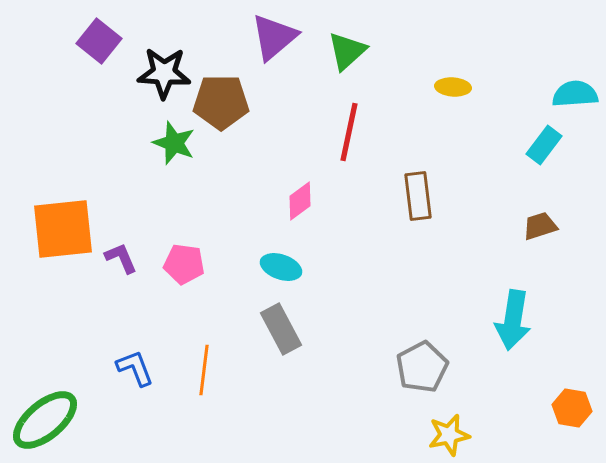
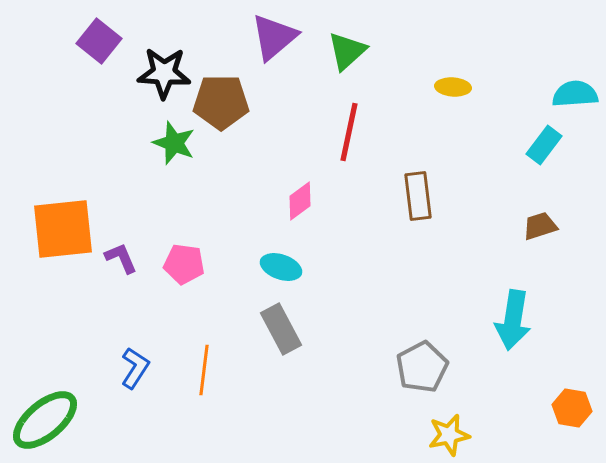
blue L-shape: rotated 54 degrees clockwise
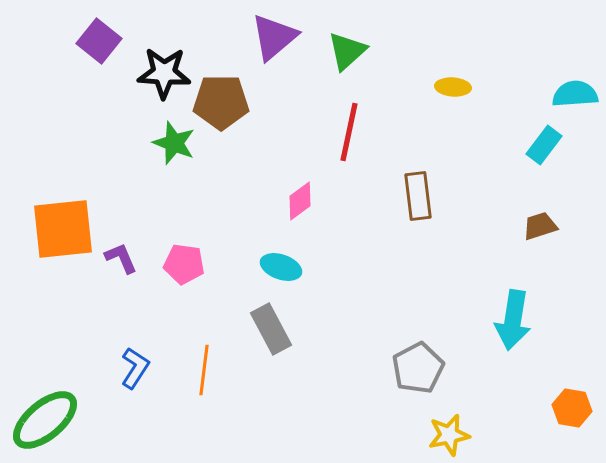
gray rectangle: moved 10 px left
gray pentagon: moved 4 px left, 1 px down
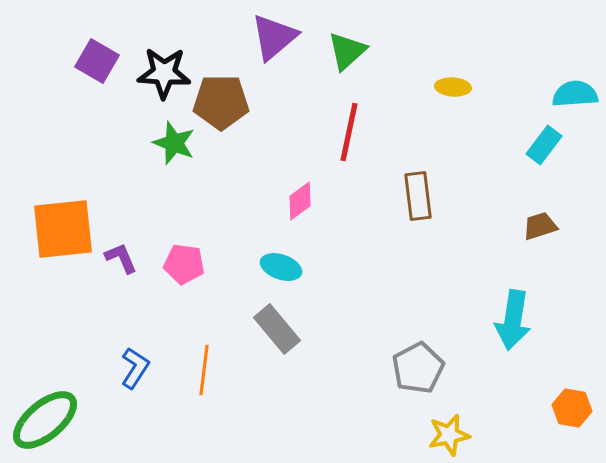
purple square: moved 2 px left, 20 px down; rotated 9 degrees counterclockwise
gray rectangle: moved 6 px right; rotated 12 degrees counterclockwise
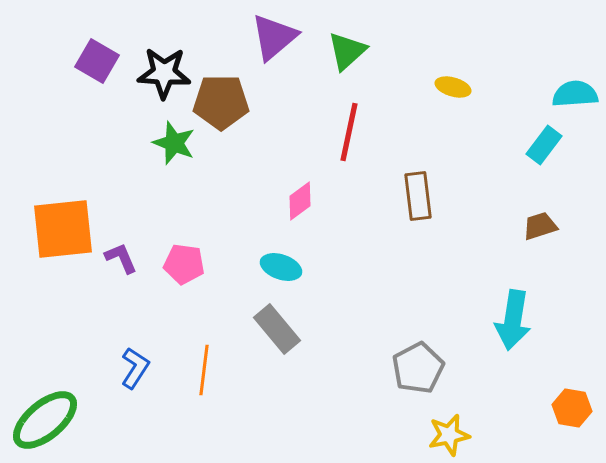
yellow ellipse: rotated 12 degrees clockwise
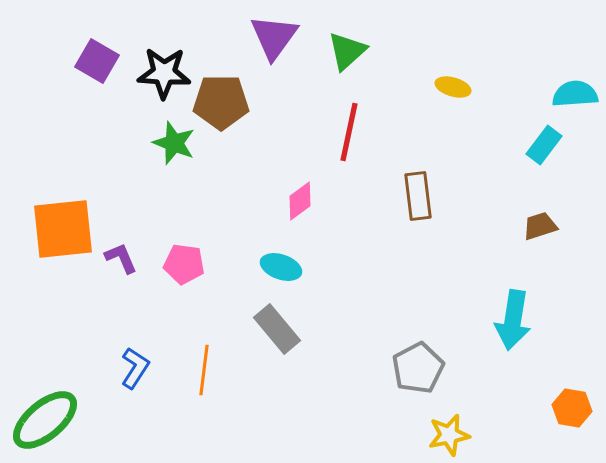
purple triangle: rotated 14 degrees counterclockwise
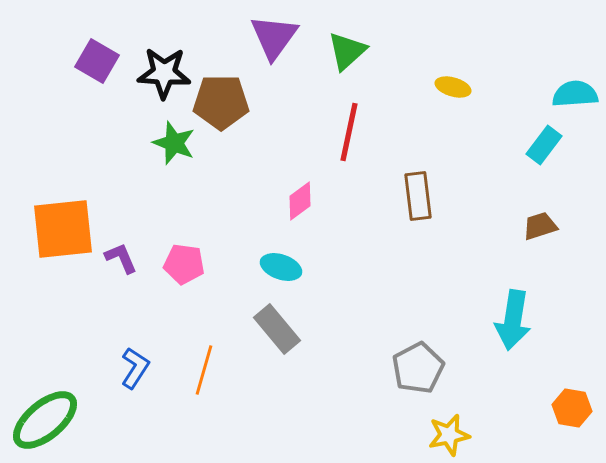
orange line: rotated 9 degrees clockwise
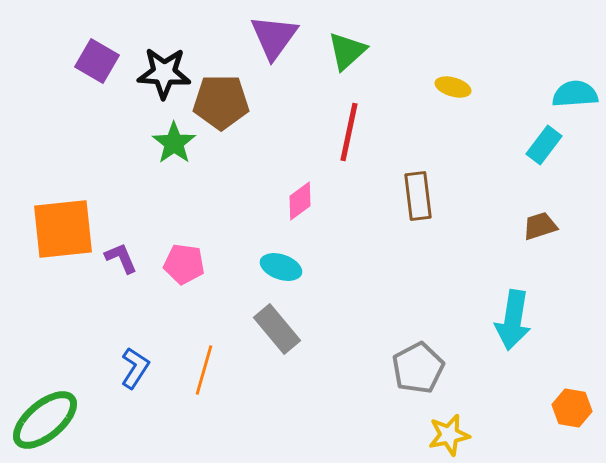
green star: rotated 15 degrees clockwise
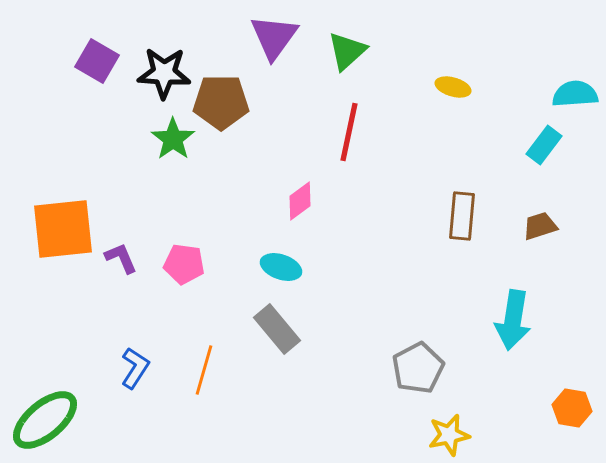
green star: moved 1 px left, 4 px up
brown rectangle: moved 44 px right, 20 px down; rotated 12 degrees clockwise
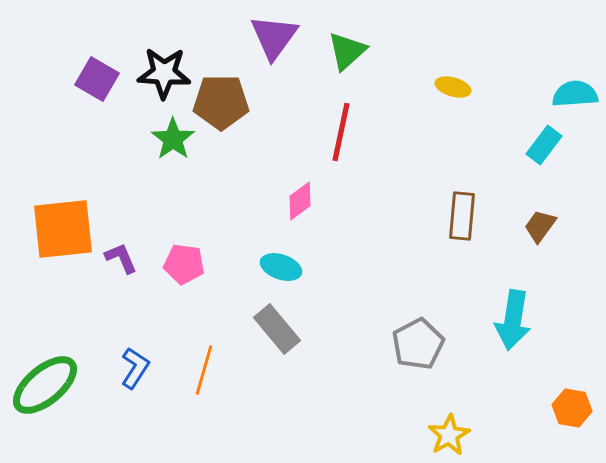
purple square: moved 18 px down
red line: moved 8 px left
brown trapezoid: rotated 36 degrees counterclockwise
gray pentagon: moved 24 px up
green ellipse: moved 35 px up
yellow star: rotated 18 degrees counterclockwise
